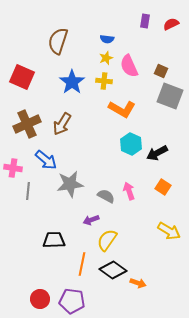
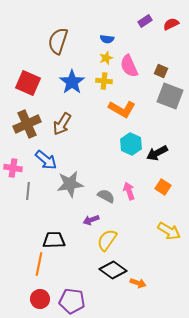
purple rectangle: rotated 48 degrees clockwise
red square: moved 6 px right, 6 px down
orange line: moved 43 px left
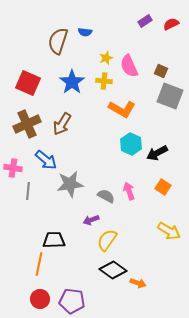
blue semicircle: moved 22 px left, 7 px up
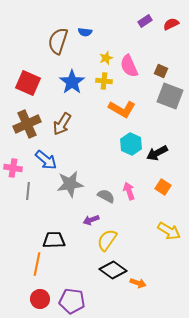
orange line: moved 2 px left
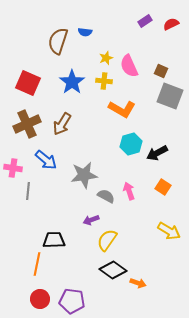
cyan hexagon: rotated 20 degrees clockwise
gray star: moved 14 px right, 9 px up
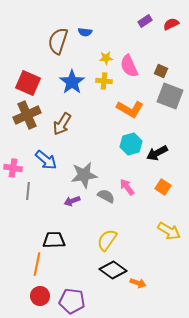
yellow star: rotated 16 degrees clockwise
orange L-shape: moved 8 px right
brown cross: moved 9 px up
pink arrow: moved 2 px left, 4 px up; rotated 18 degrees counterclockwise
purple arrow: moved 19 px left, 19 px up
red circle: moved 3 px up
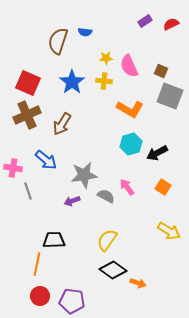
gray line: rotated 24 degrees counterclockwise
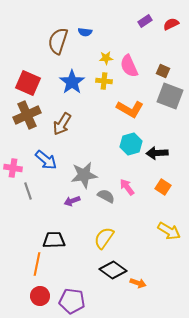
brown square: moved 2 px right
black arrow: rotated 25 degrees clockwise
yellow semicircle: moved 3 px left, 2 px up
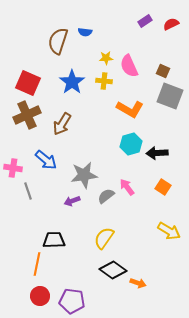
gray semicircle: rotated 66 degrees counterclockwise
